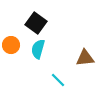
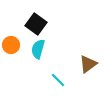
black square: moved 1 px down
brown triangle: moved 3 px right, 6 px down; rotated 30 degrees counterclockwise
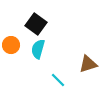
brown triangle: rotated 18 degrees clockwise
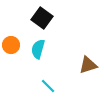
black square: moved 6 px right, 6 px up
brown triangle: moved 1 px down
cyan line: moved 10 px left, 6 px down
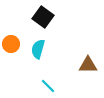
black square: moved 1 px right, 1 px up
orange circle: moved 1 px up
brown triangle: rotated 18 degrees clockwise
